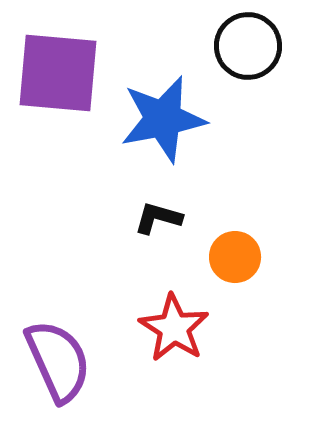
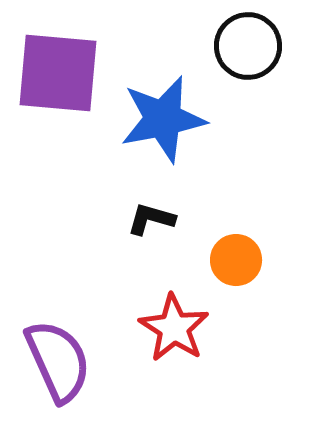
black L-shape: moved 7 px left, 1 px down
orange circle: moved 1 px right, 3 px down
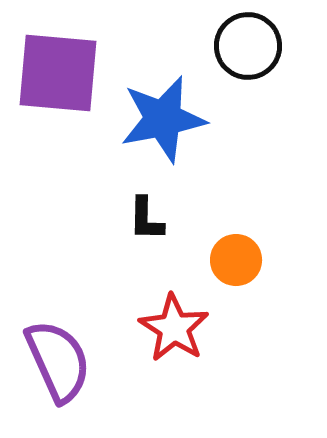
black L-shape: moved 5 px left; rotated 105 degrees counterclockwise
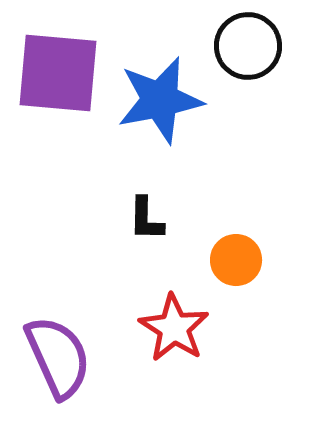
blue star: moved 3 px left, 19 px up
purple semicircle: moved 4 px up
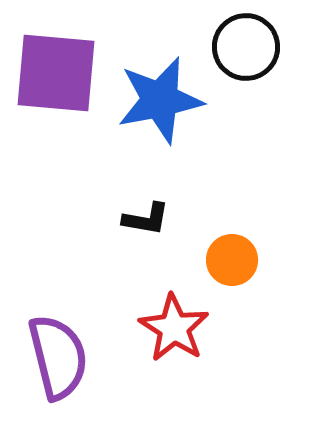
black circle: moved 2 px left, 1 px down
purple square: moved 2 px left
black L-shape: rotated 81 degrees counterclockwise
orange circle: moved 4 px left
purple semicircle: rotated 10 degrees clockwise
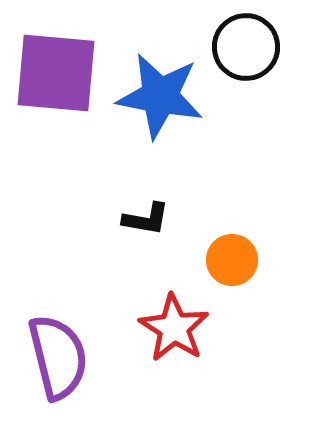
blue star: moved 4 px up; rotated 22 degrees clockwise
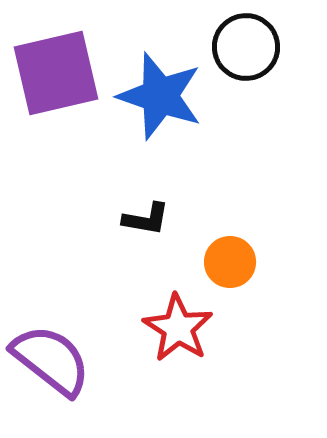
purple square: rotated 18 degrees counterclockwise
blue star: rotated 8 degrees clockwise
orange circle: moved 2 px left, 2 px down
red star: moved 4 px right
purple semicircle: moved 7 px left, 3 px down; rotated 38 degrees counterclockwise
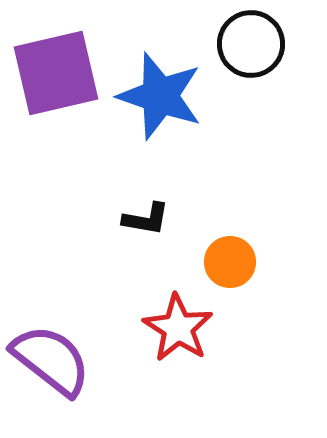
black circle: moved 5 px right, 3 px up
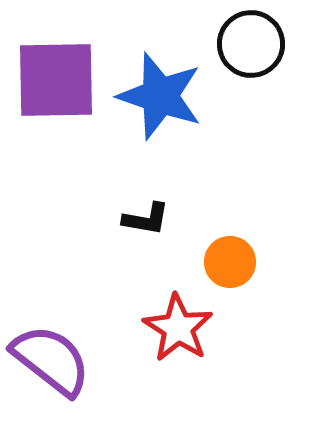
purple square: moved 7 px down; rotated 12 degrees clockwise
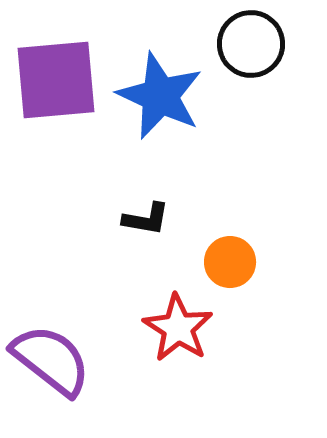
purple square: rotated 4 degrees counterclockwise
blue star: rotated 6 degrees clockwise
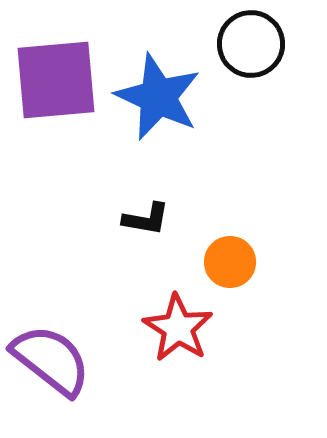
blue star: moved 2 px left, 1 px down
